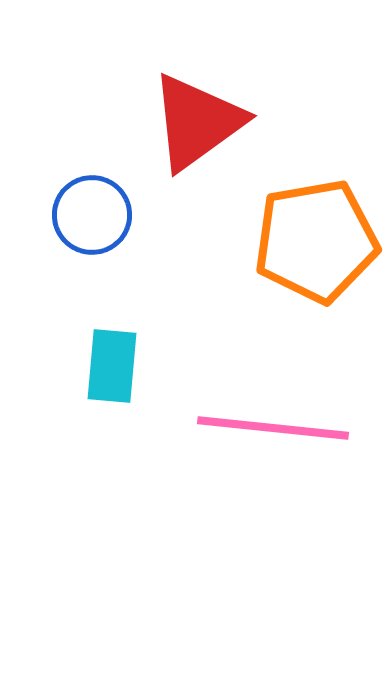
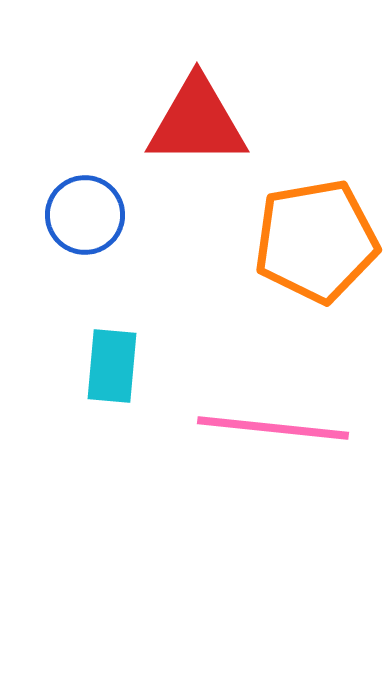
red triangle: rotated 36 degrees clockwise
blue circle: moved 7 px left
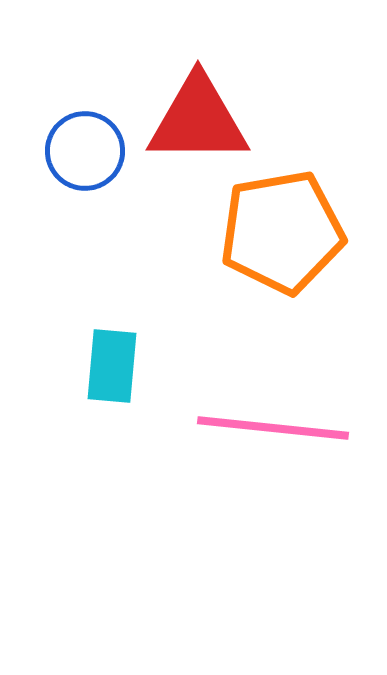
red triangle: moved 1 px right, 2 px up
blue circle: moved 64 px up
orange pentagon: moved 34 px left, 9 px up
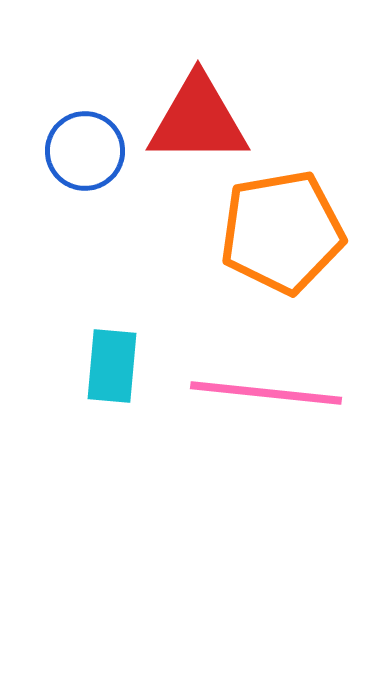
pink line: moved 7 px left, 35 px up
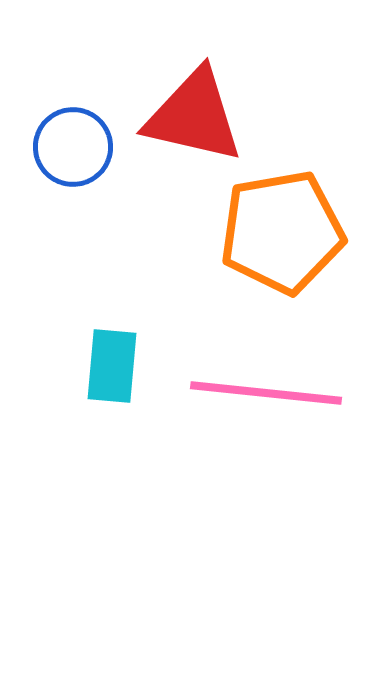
red triangle: moved 4 px left, 4 px up; rotated 13 degrees clockwise
blue circle: moved 12 px left, 4 px up
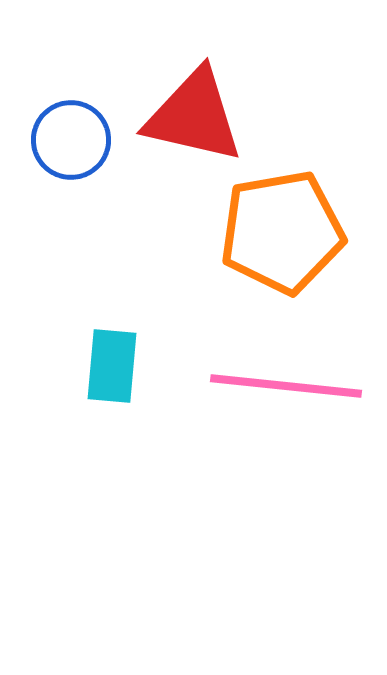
blue circle: moved 2 px left, 7 px up
pink line: moved 20 px right, 7 px up
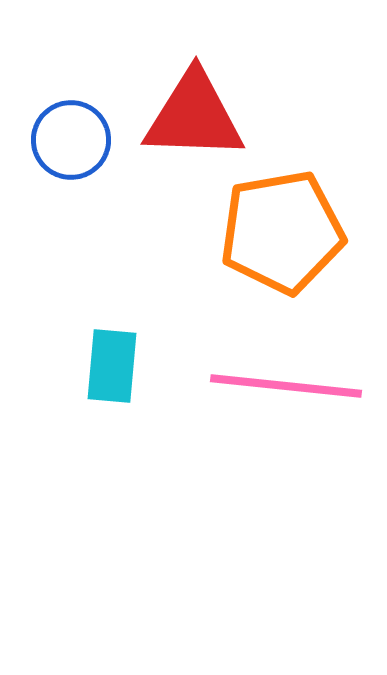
red triangle: rotated 11 degrees counterclockwise
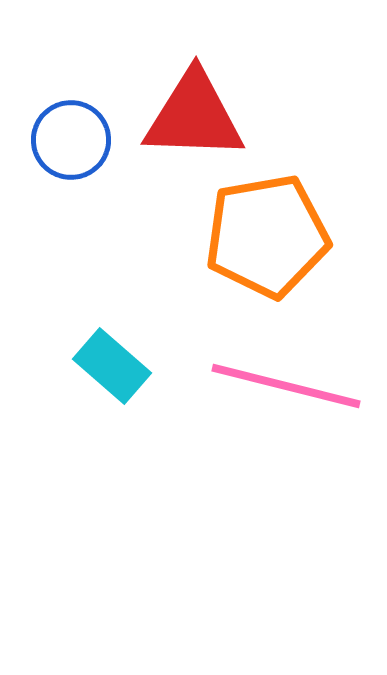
orange pentagon: moved 15 px left, 4 px down
cyan rectangle: rotated 54 degrees counterclockwise
pink line: rotated 8 degrees clockwise
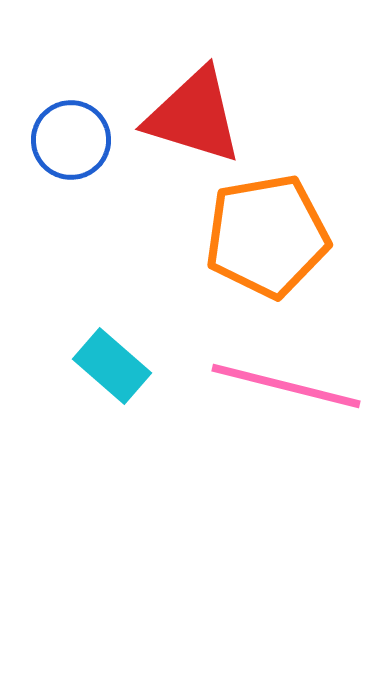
red triangle: rotated 15 degrees clockwise
